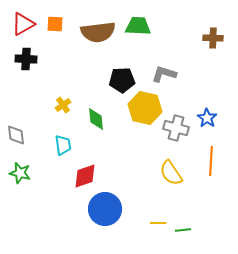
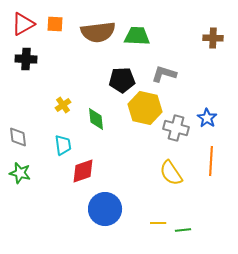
green trapezoid: moved 1 px left, 10 px down
gray diamond: moved 2 px right, 2 px down
red diamond: moved 2 px left, 5 px up
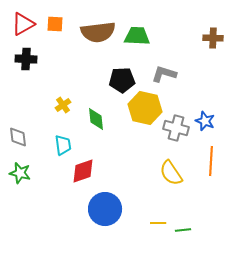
blue star: moved 2 px left, 3 px down; rotated 12 degrees counterclockwise
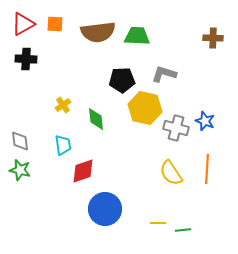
gray diamond: moved 2 px right, 4 px down
orange line: moved 4 px left, 8 px down
green star: moved 3 px up
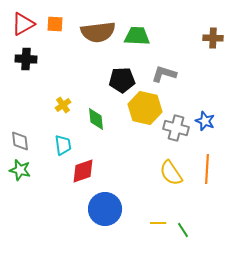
green line: rotated 63 degrees clockwise
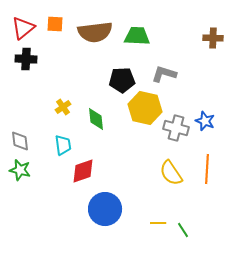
red triangle: moved 4 px down; rotated 10 degrees counterclockwise
brown semicircle: moved 3 px left
yellow cross: moved 2 px down
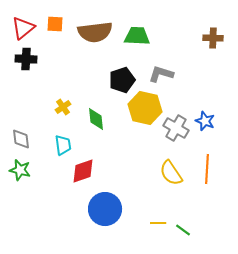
gray L-shape: moved 3 px left
black pentagon: rotated 15 degrees counterclockwise
gray cross: rotated 15 degrees clockwise
gray diamond: moved 1 px right, 2 px up
green line: rotated 21 degrees counterclockwise
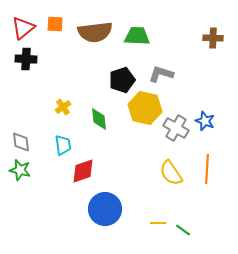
green diamond: moved 3 px right
gray diamond: moved 3 px down
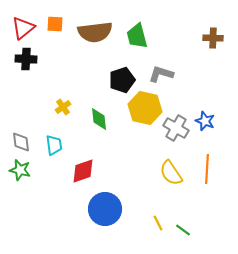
green trapezoid: rotated 108 degrees counterclockwise
cyan trapezoid: moved 9 px left
yellow line: rotated 63 degrees clockwise
